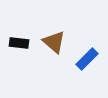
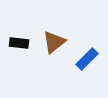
brown triangle: rotated 40 degrees clockwise
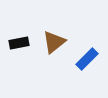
black rectangle: rotated 18 degrees counterclockwise
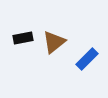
black rectangle: moved 4 px right, 5 px up
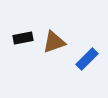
brown triangle: rotated 20 degrees clockwise
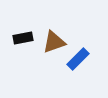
blue rectangle: moved 9 px left
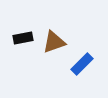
blue rectangle: moved 4 px right, 5 px down
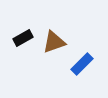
black rectangle: rotated 18 degrees counterclockwise
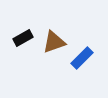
blue rectangle: moved 6 px up
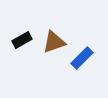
black rectangle: moved 1 px left, 2 px down
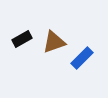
black rectangle: moved 1 px up
